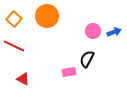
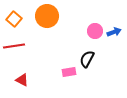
pink circle: moved 2 px right
red line: rotated 35 degrees counterclockwise
red triangle: moved 1 px left, 1 px down
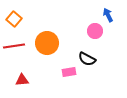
orange circle: moved 27 px down
blue arrow: moved 6 px left, 17 px up; rotated 96 degrees counterclockwise
black semicircle: rotated 90 degrees counterclockwise
red triangle: rotated 32 degrees counterclockwise
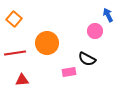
red line: moved 1 px right, 7 px down
